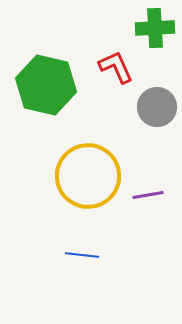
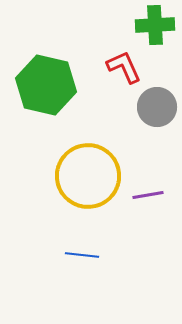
green cross: moved 3 px up
red L-shape: moved 8 px right
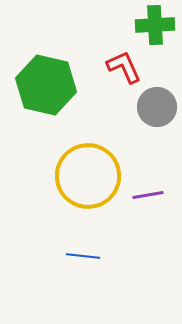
blue line: moved 1 px right, 1 px down
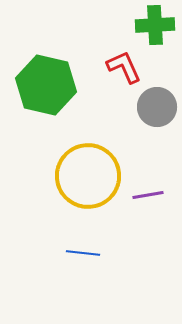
blue line: moved 3 px up
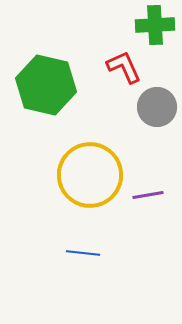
yellow circle: moved 2 px right, 1 px up
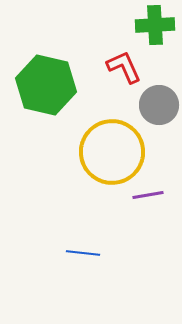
gray circle: moved 2 px right, 2 px up
yellow circle: moved 22 px right, 23 px up
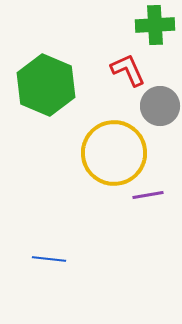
red L-shape: moved 4 px right, 3 px down
green hexagon: rotated 10 degrees clockwise
gray circle: moved 1 px right, 1 px down
yellow circle: moved 2 px right, 1 px down
blue line: moved 34 px left, 6 px down
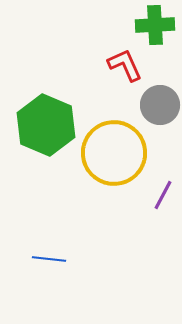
red L-shape: moved 3 px left, 5 px up
green hexagon: moved 40 px down
gray circle: moved 1 px up
purple line: moved 15 px right; rotated 52 degrees counterclockwise
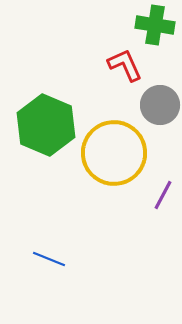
green cross: rotated 12 degrees clockwise
blue line: rotated 16 degrees clockwise
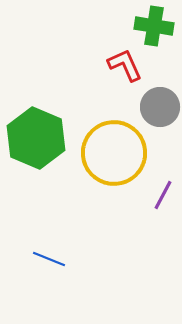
green cross: moved 1 px left, 1 px down
gray circle: moved 2 px down
green hexagon: moved 10 px left, 13 px down
